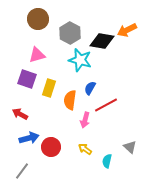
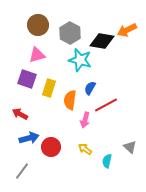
brown circle: moved 6 px down
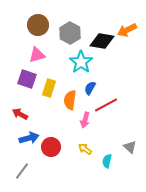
cyan star: moved 1 px right, 2 px down; rotated 20 degrees clockwise
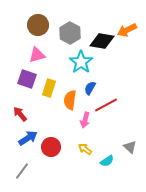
red arrow: rotated 21 degrees clockwise
blue arrow: moved 1 px left; rotated 18 degrees counterclockwise
cyan semicircle: rotated 136 degrees counterclockwise
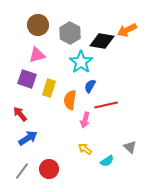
blue semicircle: moved 2 px up
red line: rotated 15 degrees clockwise
red circle: moved 2 px left, 22 px down
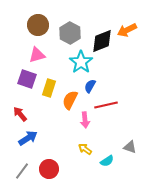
black diamond: rotated 30 degrees counterclockwise
orange semicircle: rotated 18 degrees clockwise
pink arrow: rotated 21 degrees counterclockwise
gray triangle: rotated 24 degrees counterclockwise
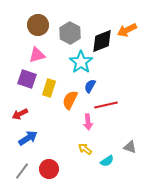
red arrow: rotated 77 degrees counterclockwise
pink arrow: moved 3 px right, 2 px down
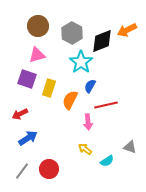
brown circle: moved 1 px down
gray hexagon: moved 2 px right
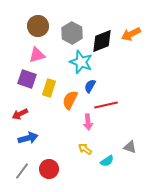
orange arrow: moved 4 px right, 4 px down
cyan star: rotated 15 degrees counterclockwise
blue arrow: rotated 18 degrees clockwise
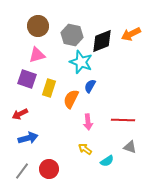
gray hexagon: moved 2 px down; rotated 15 degrees counterclockwise
orange semicircle: moved 1 px right, 1 px up
red line: moved 17 px right, 15 px down; rotated 15 degrees clockwise
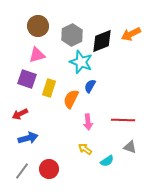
gray hexagon: rotated 20 degrees clockwise
